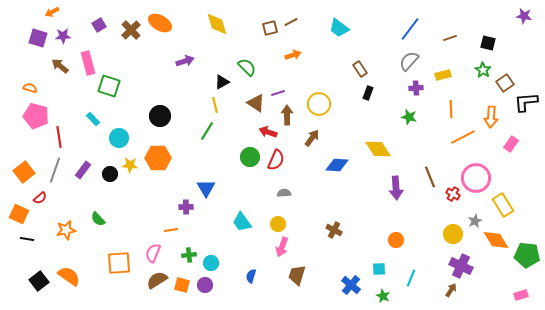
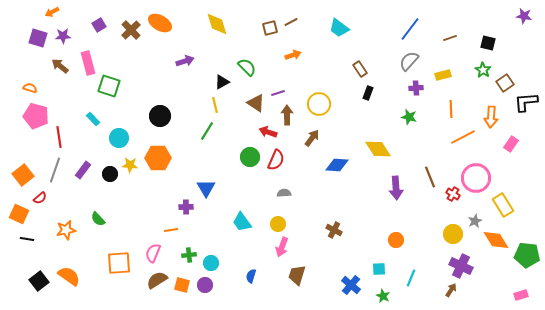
orange square at (24, 172): moved 1 px left, 3 px down
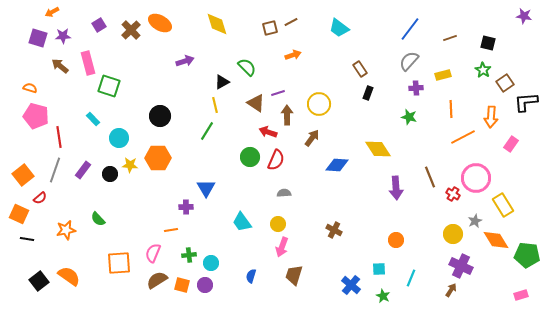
brown trapezoid at (297, 275): moved 3 px left
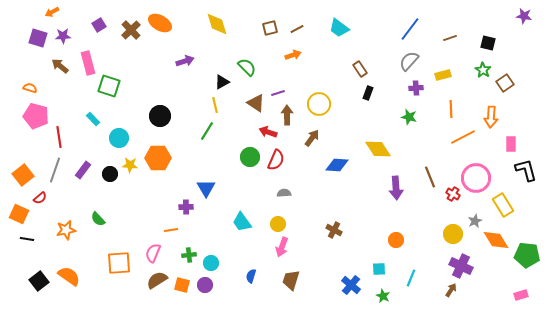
brown line at (291, 22): moved 6 px right, 7 px down
black L-shape at (526, 102): moved 68 px down; rotated 80 degrees clockwise
pink rectangle at (511, 144): rotated 35 degrees counterclockwise
brown trapezoid at (294, 275): moved 3 px left, 5 px down
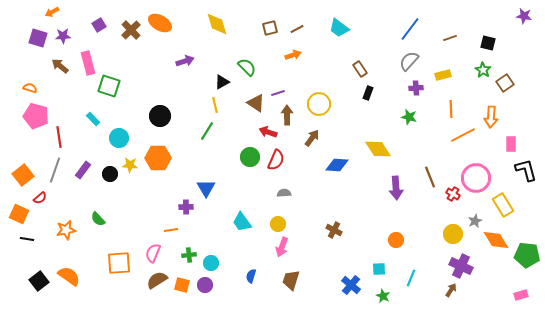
orange line at (463, 137): moved 2 px up
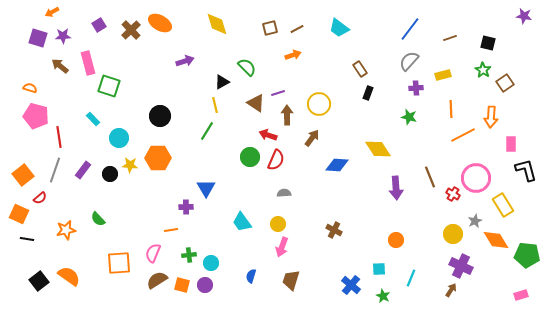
red arrow at (268, 132): moved 3 px down
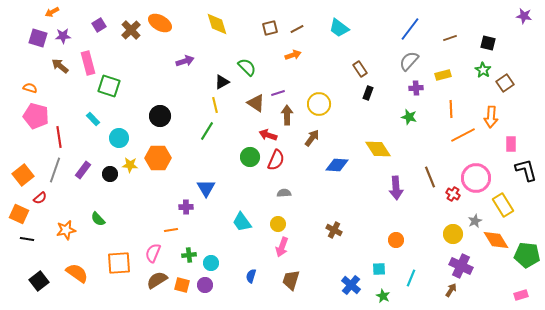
orange semicircle at (69, 276): moved 8 px right, 3 px up
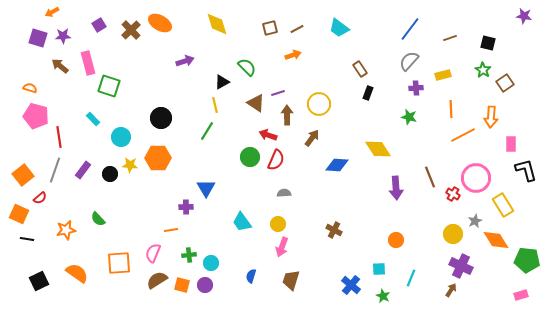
black circle at (160, 116): moved 1 px right, 2 px down
cyan circle at (119, 138): moved 2 px right, 1 px up
green pentagon at (527, 255): moved 5 px down
black square at (39, 281): rotated 12 degrees clockwise
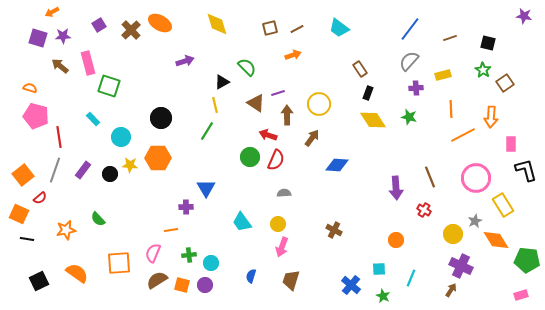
yellow diamond at (378, 149): moved 5 px left, 29 px up
red cross at (453, 194): moved 29 px left, 16 px down
